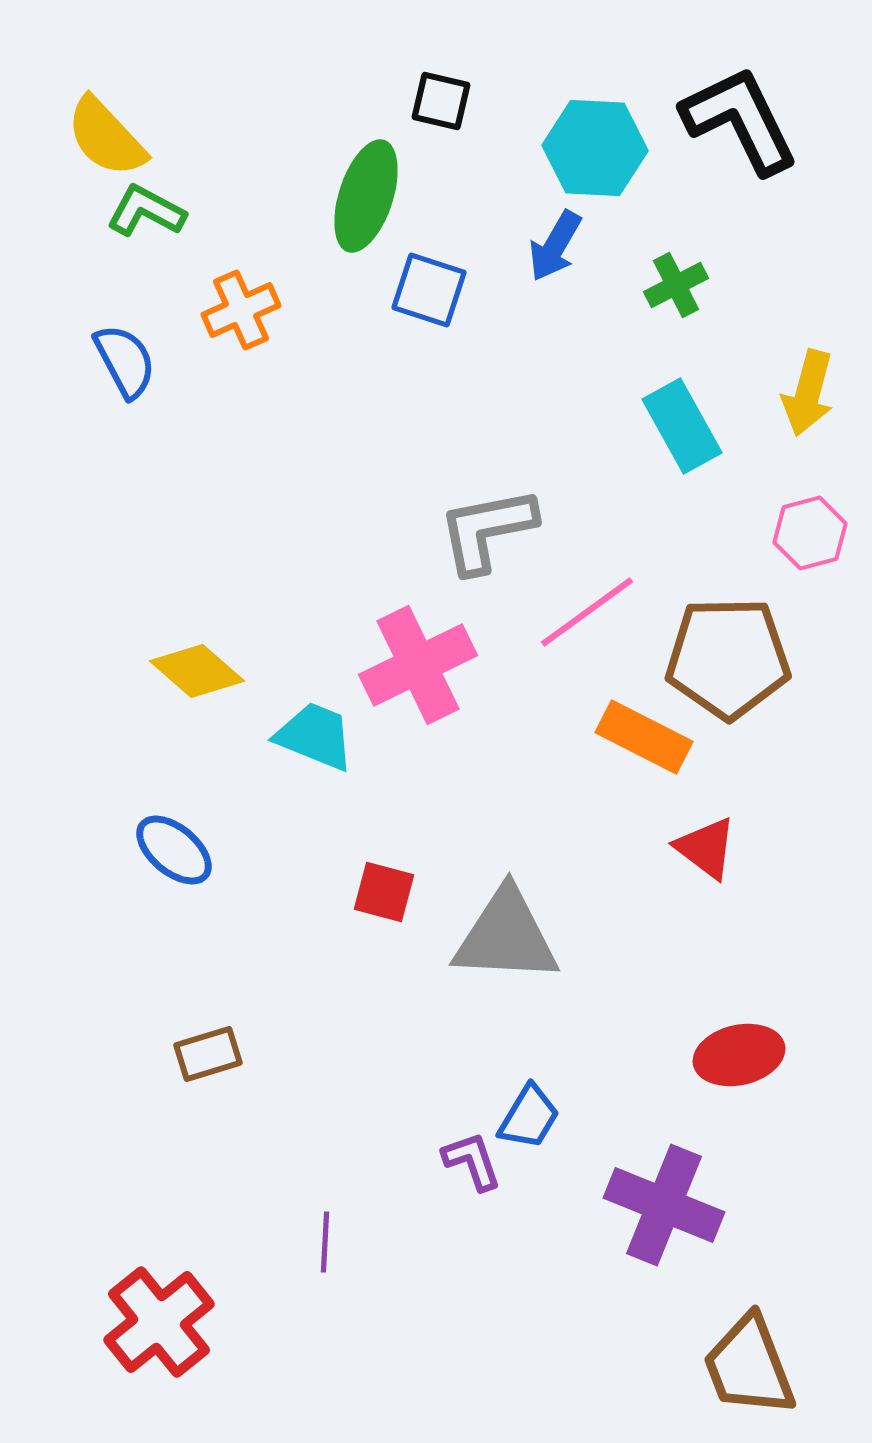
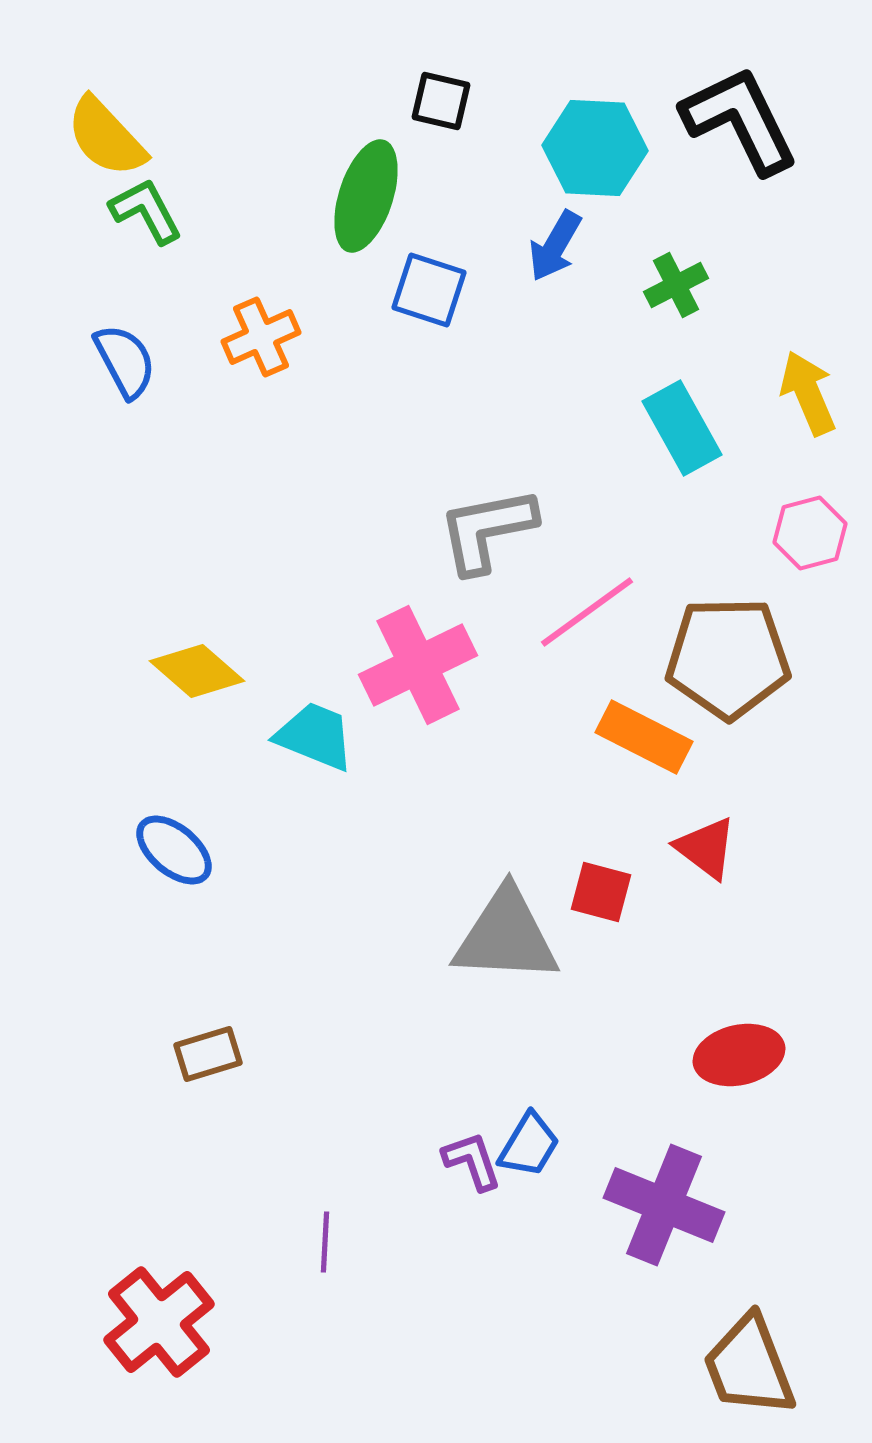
green L-shape: rotated 34 degrees clockwise
orange cross: moved 20 px right, 27 px down
yellow arrow: rotated 142 degrees clockwise
cyan rectangle: moved 2 px down
red square: moved 217 px right
blue trapezoid: moved 28 px down
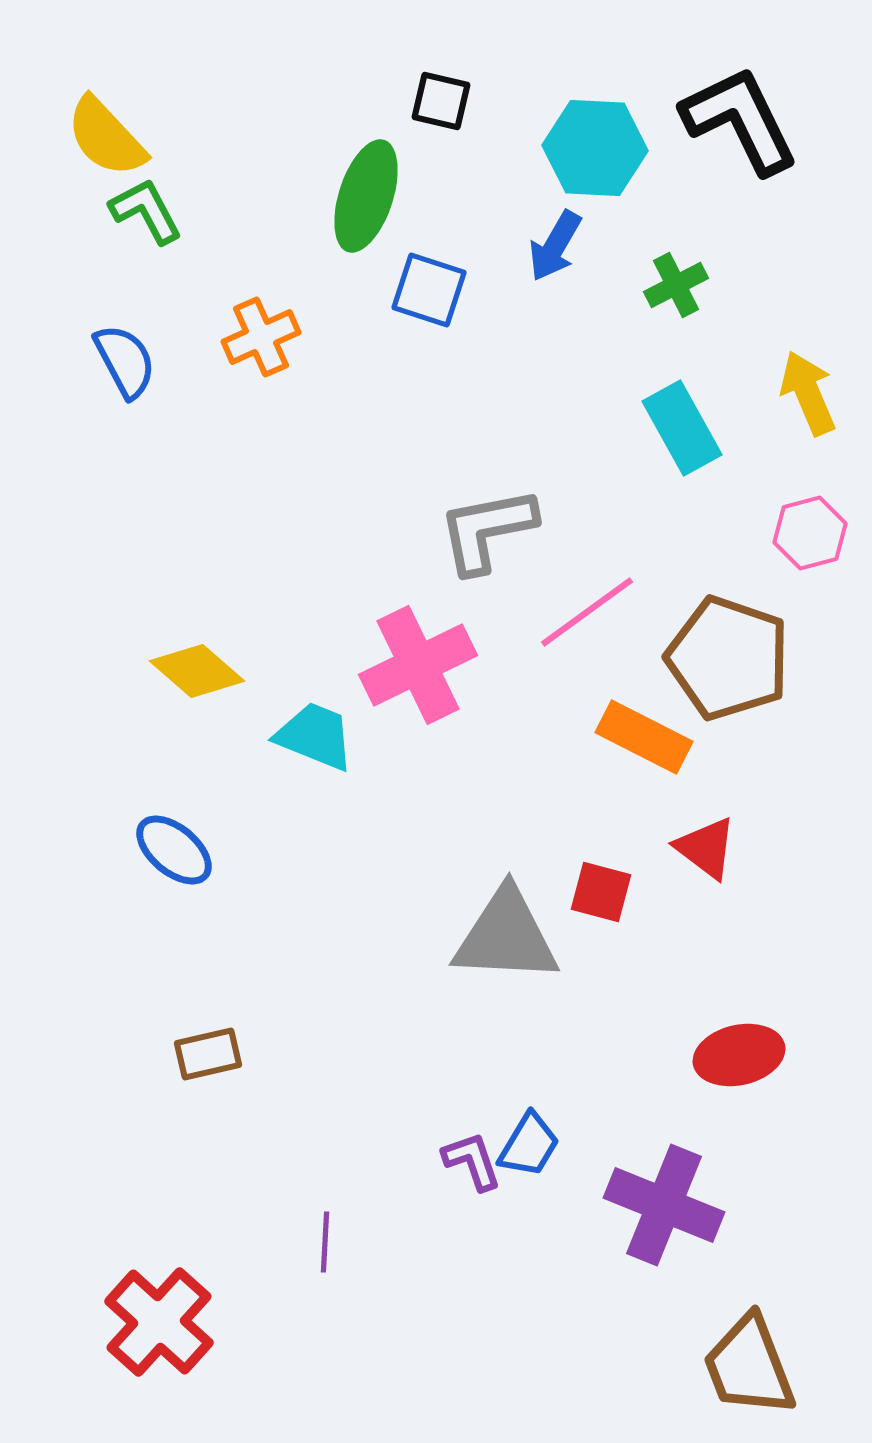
brown pentagon: rotated 20 degrees clockwise
brown rectangle: rotated 4 degrees clockwise
red cross: rotated 9 degrees counterclockwise
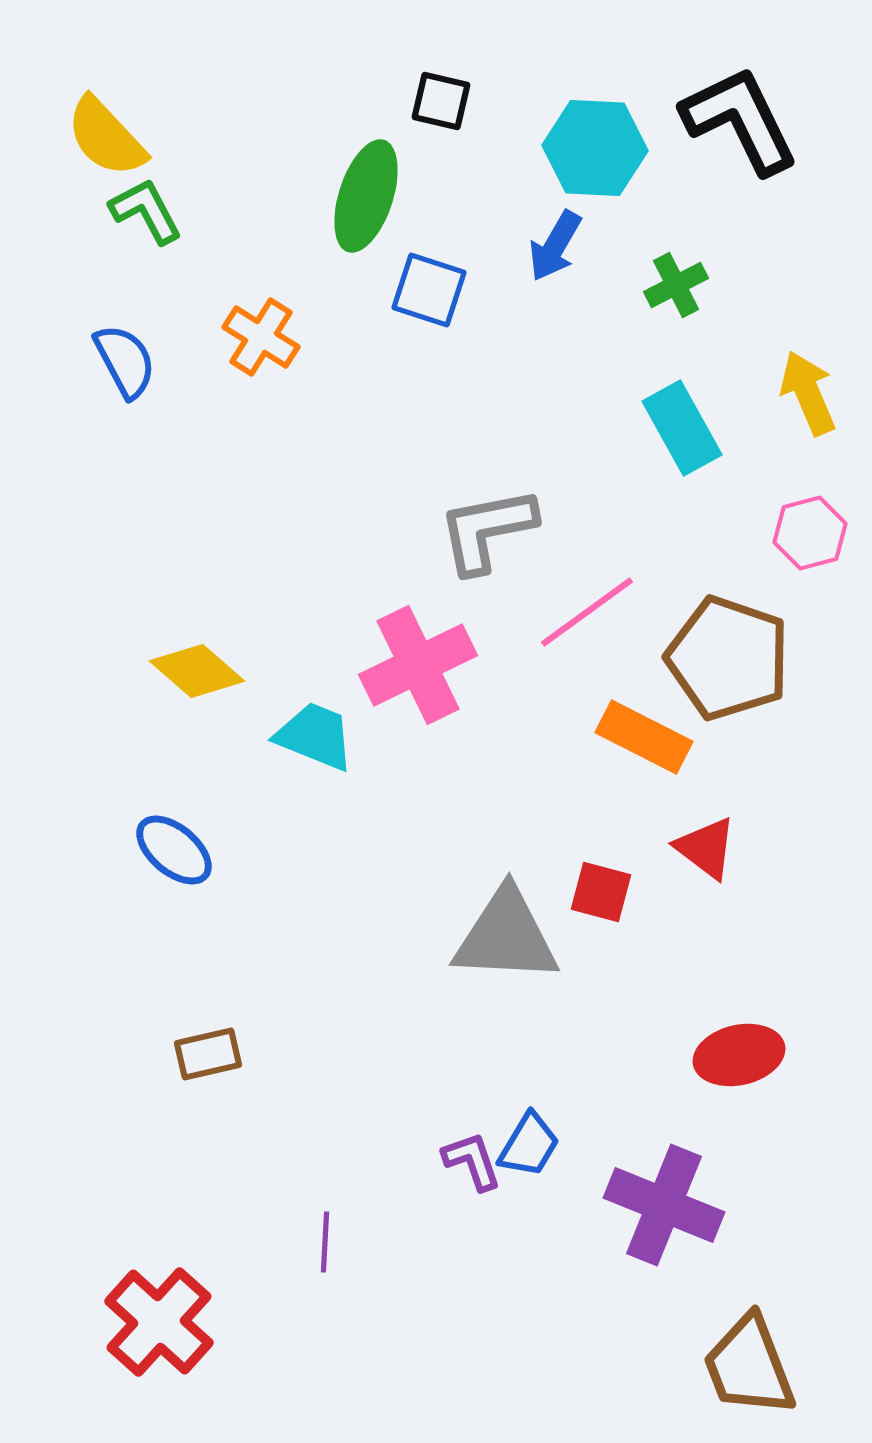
orange cross: rotated 34 degrees counterclockwise
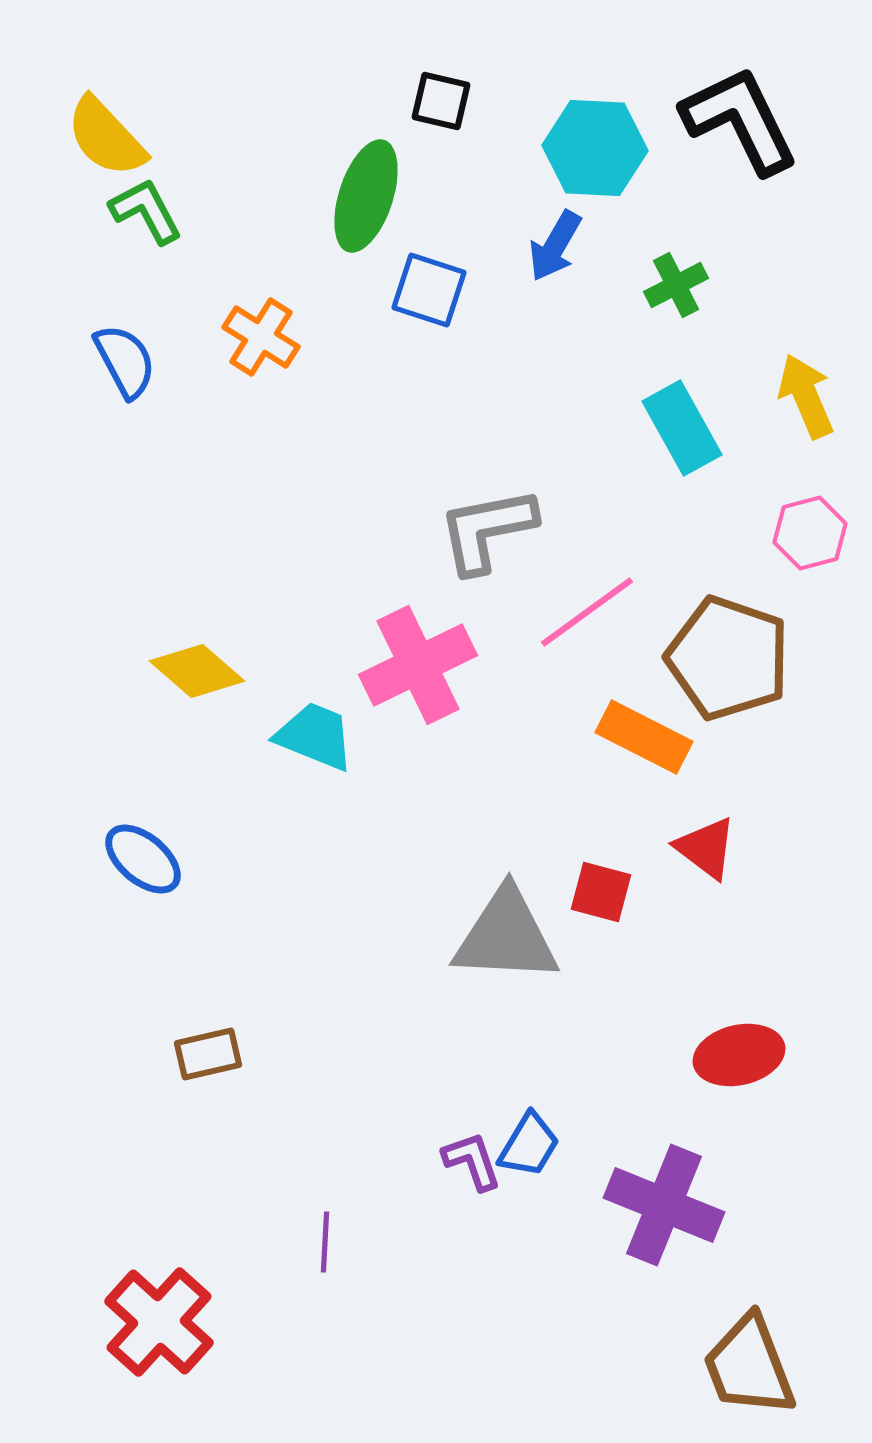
yellow arrow: moved 2 px left, 3 px down
blue ellipse: moved 31 px left, 9 px down
